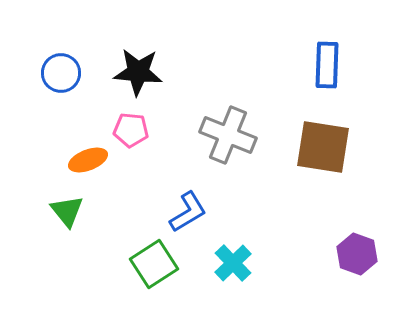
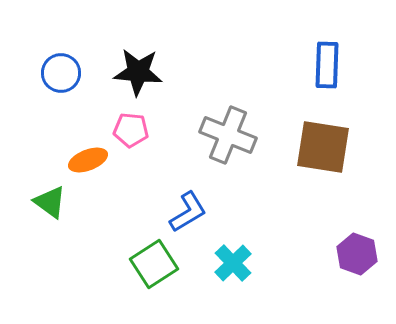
green triangle: moved 17 px left, 9 px up; rotated 15 degrees counterclockwise
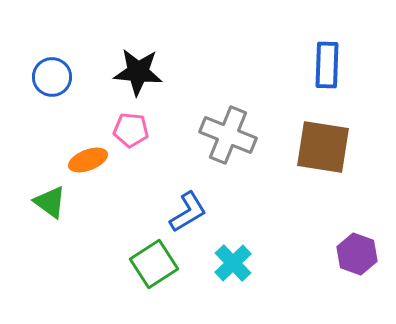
blue circle: moved 9 px left, 4 px down
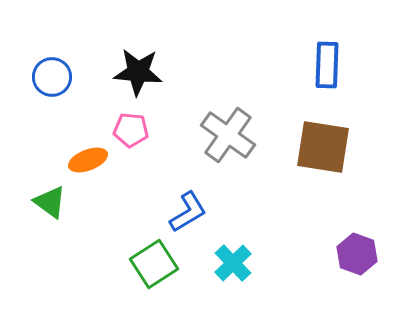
gray cross: rotated 14 degrees clockwise
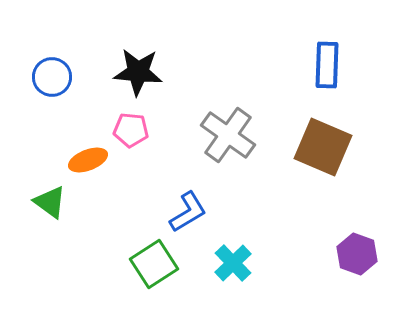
brown square: rotated 14 degrees clockwise
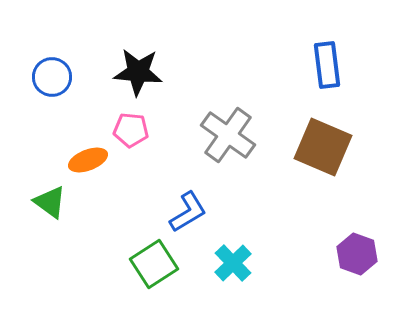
blue rectangle: rotated 9 degrees counterclockwise
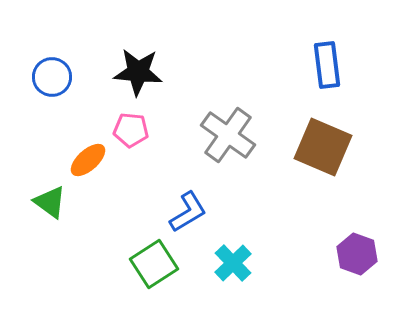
orange ellipse: rotated 21 degrees counterclockwise
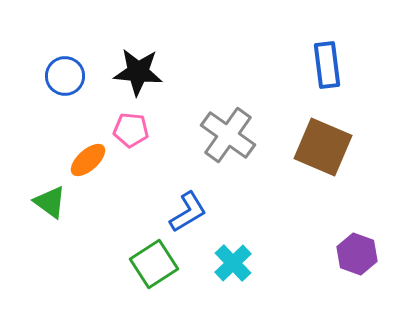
blue circle: moved 13 px right, 1 px up
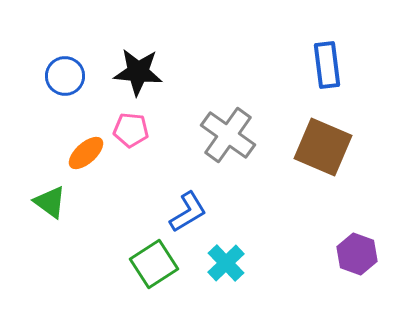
orange ellipse: moved 2 px left, 7 px up
cyan cross: moved 7 px left
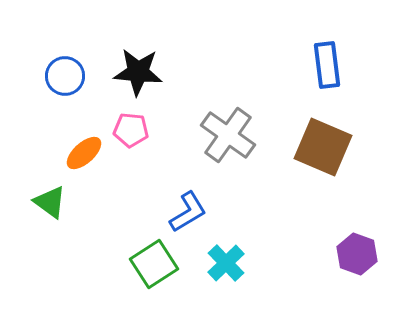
orange ellipse: moved 2 px left
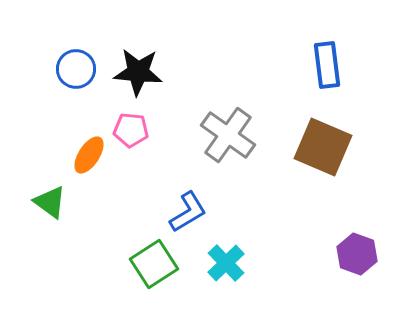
blue circle: moved 11 px right, 7 px up
orange ellipse: moved 5 px right, 2 px down; rotated 15 degrees counterclockwise
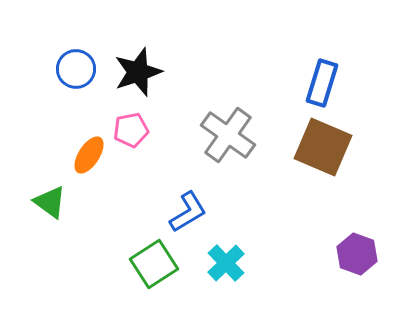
blue rectangle: moved 5 px left, 18 px down; rotated 24 degrees clockwise
black star: rotated 24 degrees counterclockwise
pink pentagon: rotated 16 degrees counterclockwise
